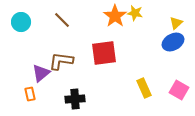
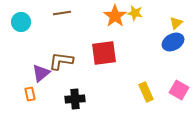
brown line: moved 7 px up; rotated 54 degrees counterclockwise
yellow rectangle: moved 2 px right, 4 px down
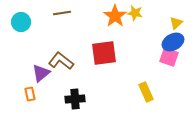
brown L-shape: rotated 30 degrees clockwise
pink square: moved 10 px left, 33 px up; rotated 12 degrees counterclockwise
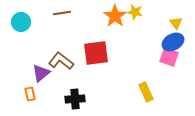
yellow star: moved 1 px up
yellow triangle: rotated 24 degrees counterclockwise
red square: moved 8 px left
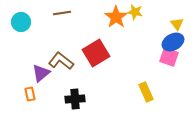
orange star: moved 1 px right, 1 px down
yellow triangle: moved 1 px right, 1 px down
red square: rotated 24 degrees counterclockwise
